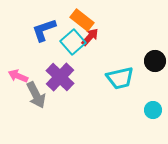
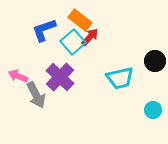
orange rectangle: moved 2 px left
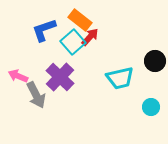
cyan circle: moved 2 px left, 3 px up
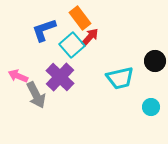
orange rectangle: moved 2 px up; rotated 15 degrees clockwise
cyan square: moved 1 px left, 3 px down
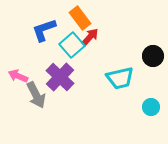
black circle: moved 2 px left, 5 px up
